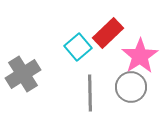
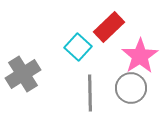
red rectangle: moved 1 px right, 6 px up
cyan square: rotated 8 degrees counterclockwise
gray circle: moved 1 px down
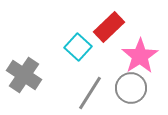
gray cross: moved 1 px right, 1 px down; rotated 24 degrees counterclockwise
gray line: rotated 33 degrees clockwise
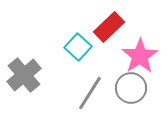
gray cross: rotated 16 degrees clockwise
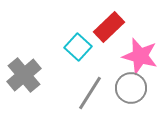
pink star: rotated 24 degrees counterclockwise
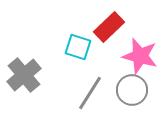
cyan square: rotated 24 degrees counterclockwise
gray circle: moved 1 px right, 2 px down
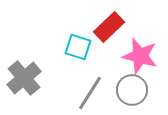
gray cross: moved 3 px down
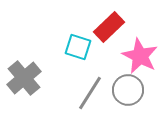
pink star: rotated 12 degrees clockwise
gray circle: moved 4 px left
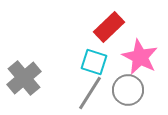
cyan square: moved 16 px right, 15 px down
pink star: moved 1 px down
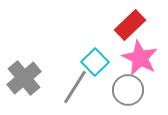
red rectangle: moved 21 px right, 2 px up
pink star: moved 1 px down
cyan square: moved 1 px right; rotated 28 degrees clockwise
gray line: moved 15 px left, 6 px up
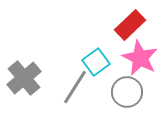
cyan square: moved 1 px right; rotated 8 degrees clockwise
gray circle: moved 1 px left, 2 px down
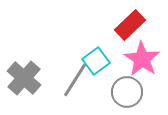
pink star: moved 2 px right, 1 px down; rotated 6 degrees clockwise
cyan square: moved 1 px up
gray cross: rotated 8 degrees counterclockwise
gray line: moved 7 px up
